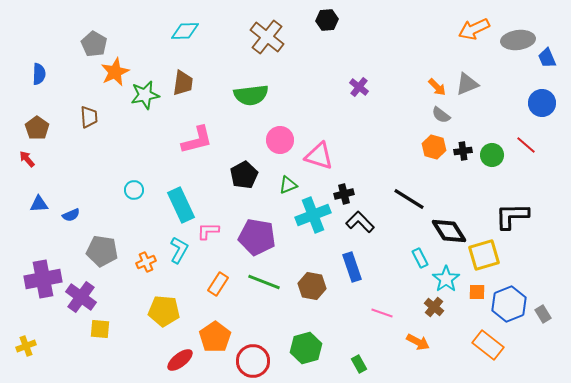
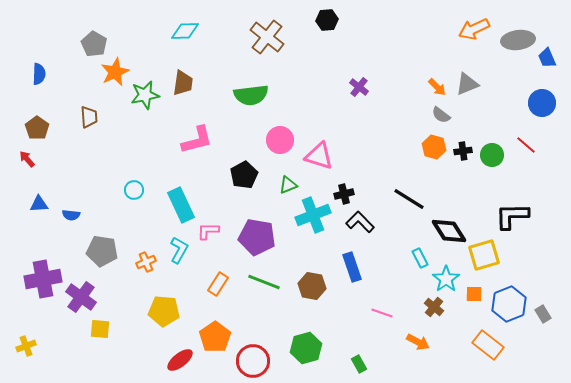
blue semicircle at (71, 215): rotated 30 degrees clockwise
orange square at (477, 292): moved 3 px left, 2 px down
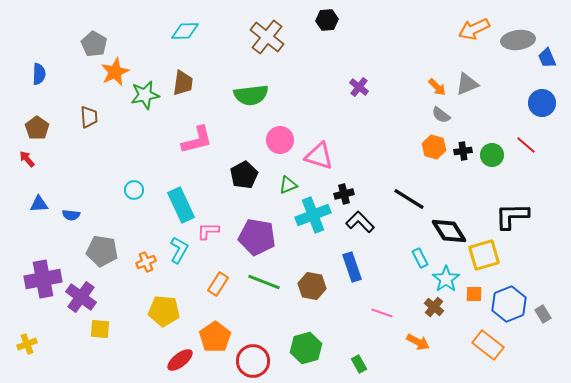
yellow cross at (26, 346): moved 1 px right, 2 px up
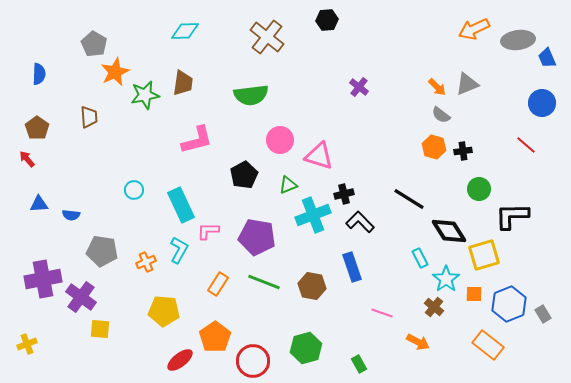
green circle at (492, 155): moved 13 px left, 34 px down
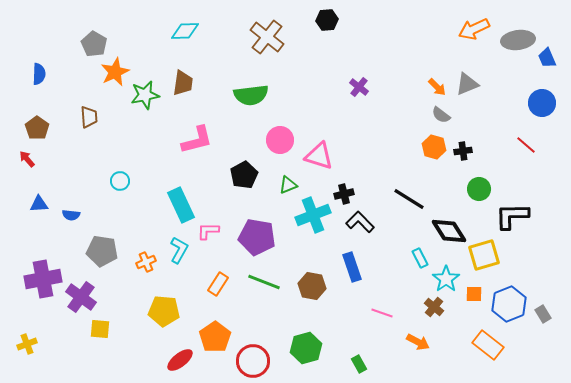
cyan circle at (134, 190): moved 14 px left, 9 px up
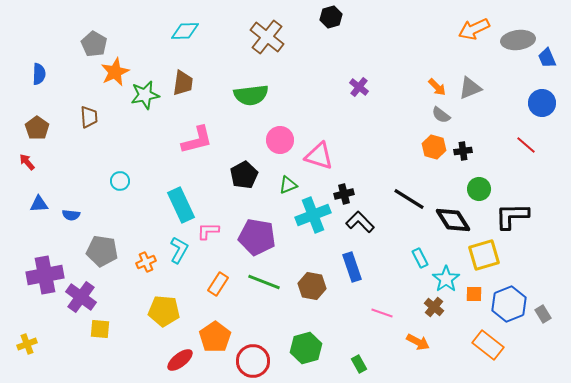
black hexagon at (327, 20): moved 4 px right, 3 px up; rotated 10 degrees counterclockwise
gray triangle at (467, 84): moved 3 px right, 4 px down
red arrow at (27, 159): moved 3 px down
black diamond at (449, 231): moved 4 px right, 11 px up
purple cross at (43, 279): moved 2 px right, 4 px up
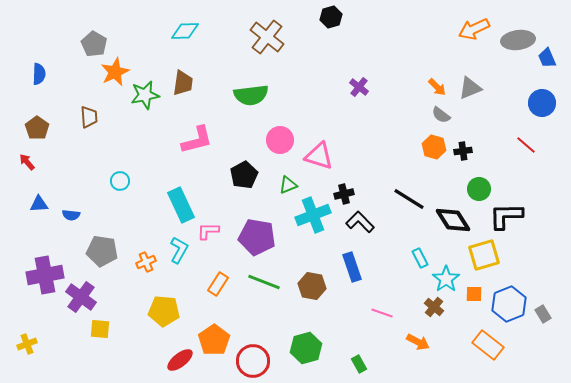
black L-shape at (512, 216): moved 6 px left
orange pentagon at (215, 337): moved 1 px left, 3 px down
